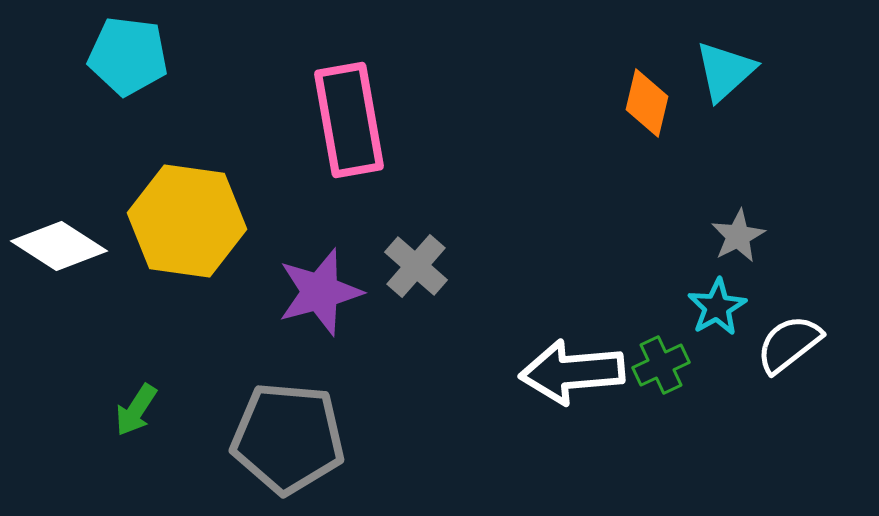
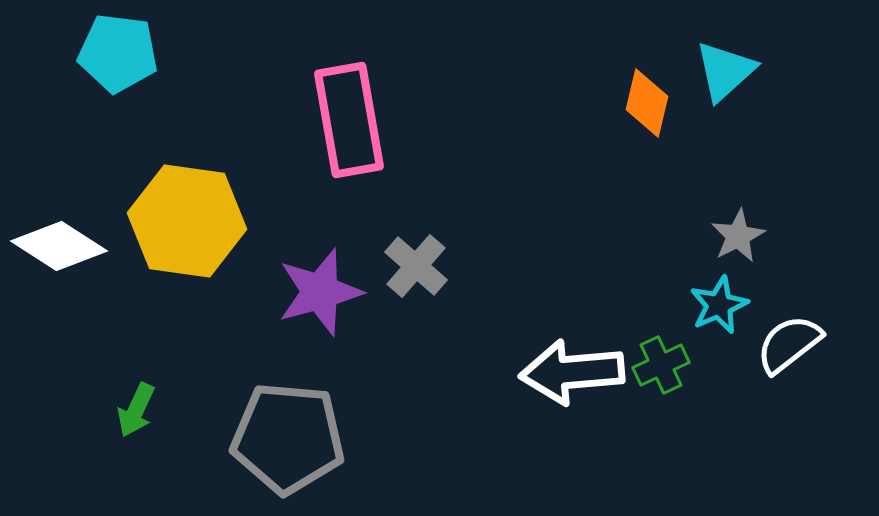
cyan pentagon: moved 10 px left, 3 px up
cyan star: moved 2 px right, 2 px up; rotated 6 degrees clockwise
green arrow: rotated 8 degrees counterclockwise
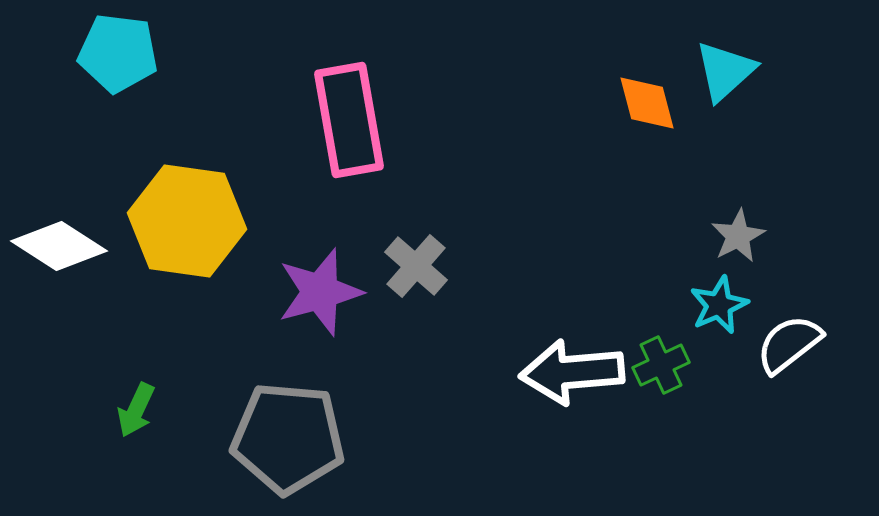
orange diamond: rotated 28 degrees counterclockwise
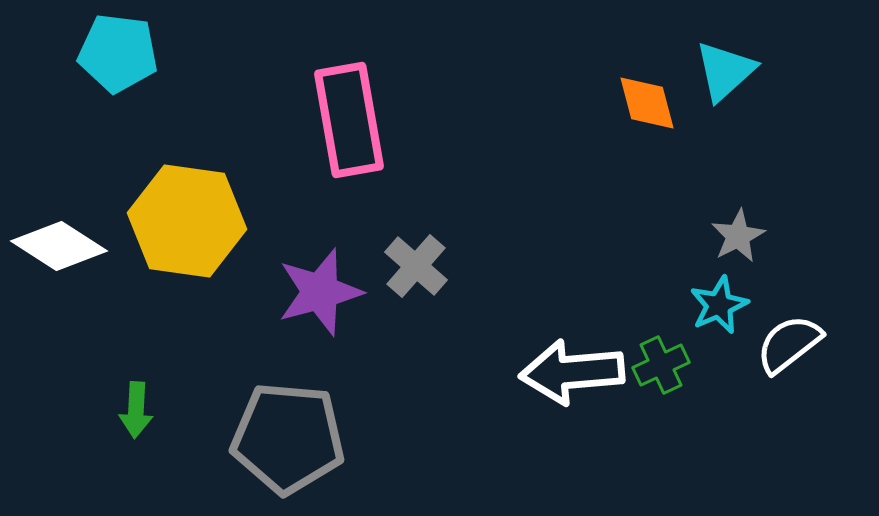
green arrow: rotated 22 degrees counterclockwise
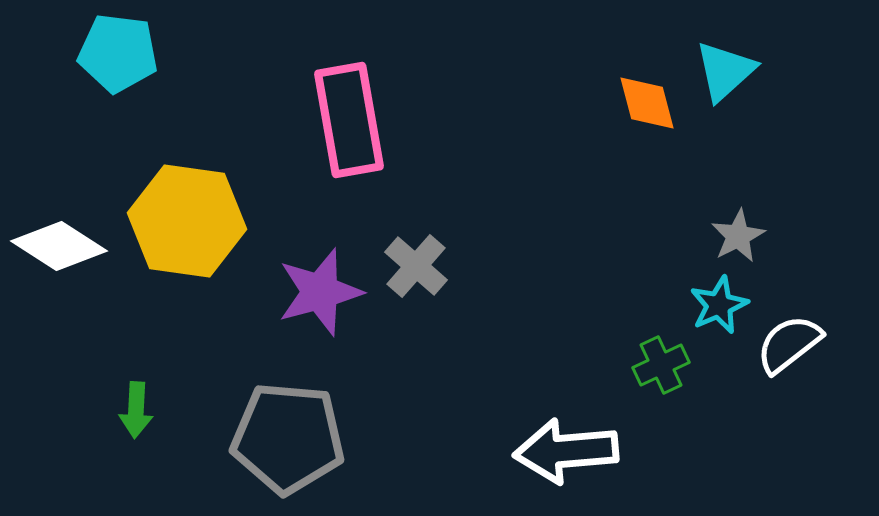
white arrow: moved 6 px left, 79 px down
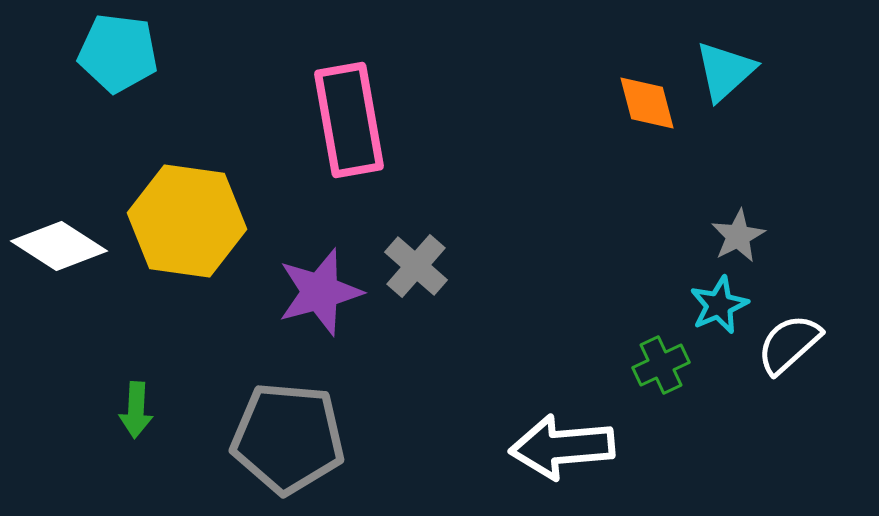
white semicircle: rotated 4 degrees counterclockwise
white arrow: moved 4 px left, 4 px up
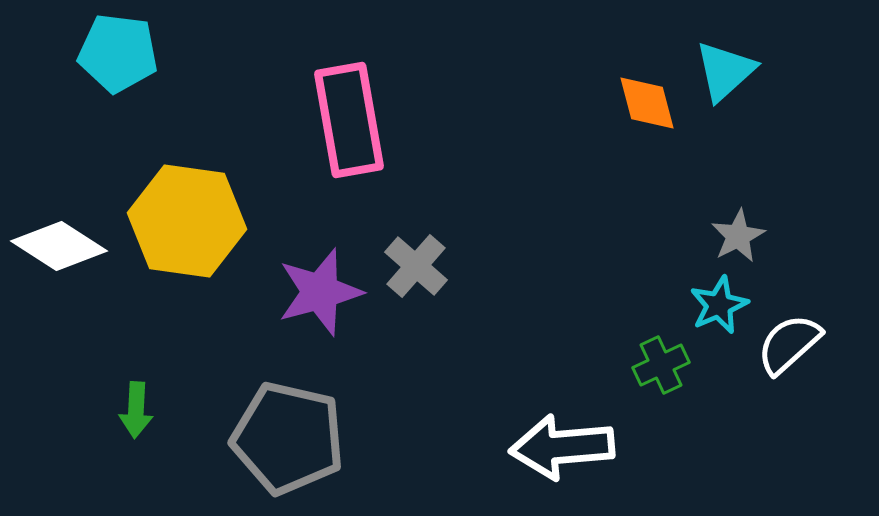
gray pentagon: rotated 8 degrees clockwise
